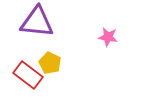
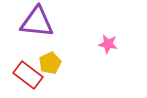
pink star: moved 7 px down
yellow pentagon: rotated 20 degrees clockwise
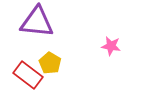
pink star: moved 3 px right, 2 px down
yellow pentagon: rotated 15 degrees counterclockwise
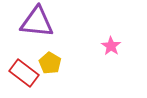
pink star: rotated 24 degrees clockwise
red rectangle: moved 4 px left, 2 px up
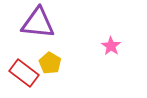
purple triangle: moved 1 px right, 1 px down
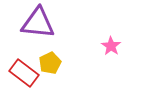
yellow pentagon: rotated 15 degrees clockwise
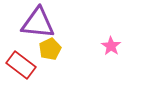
yellow pentagon: moved 14 px up
red rectangle: moved 3 px left, 8 px up
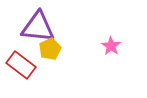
purple triangle: moved 4 px down
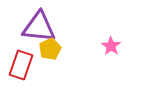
purple triangle: moved 1 px right
red rectangle: rotated 72 degrees clockwise
